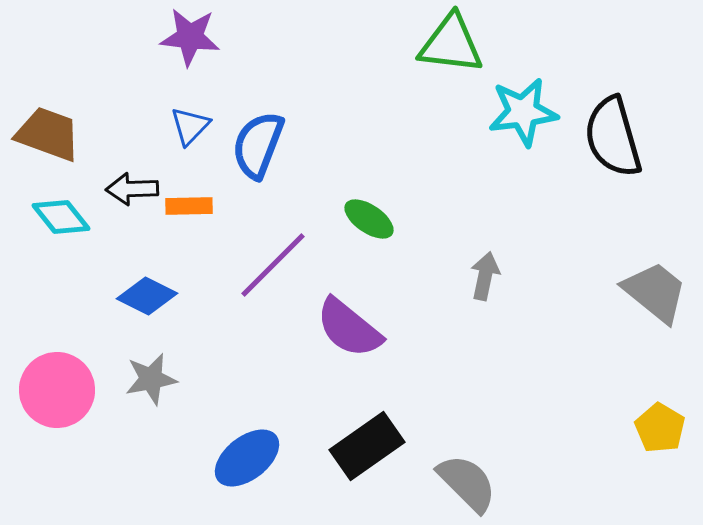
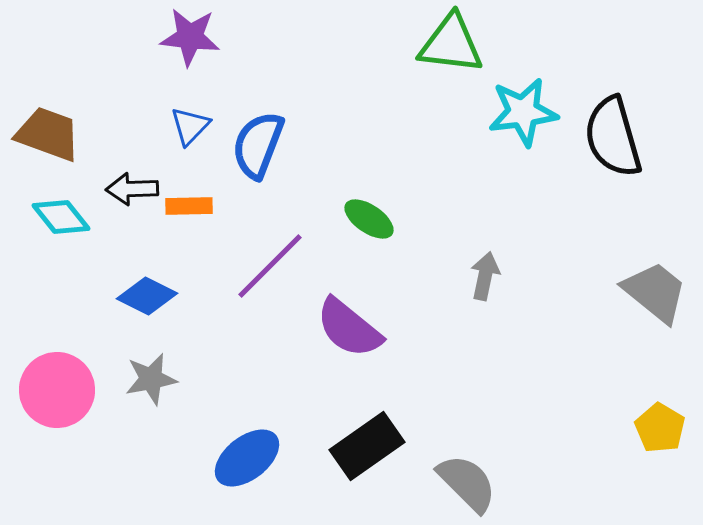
purple line: moved 3 px left, 1 px down
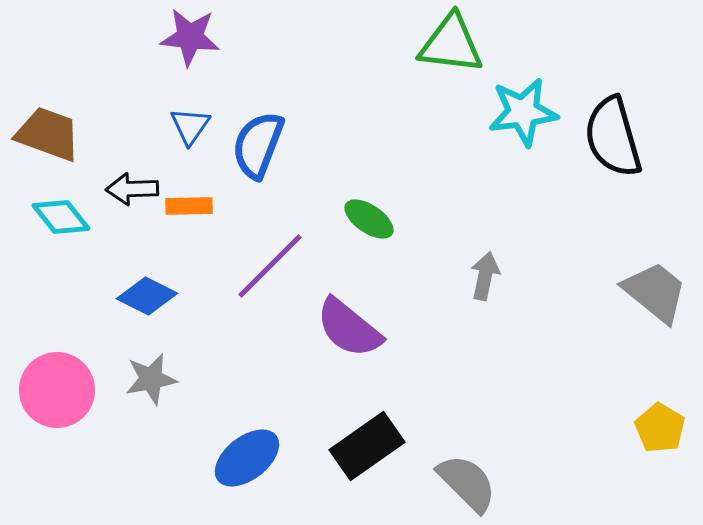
blue triangle: rotated 9 degrees counterclockwise
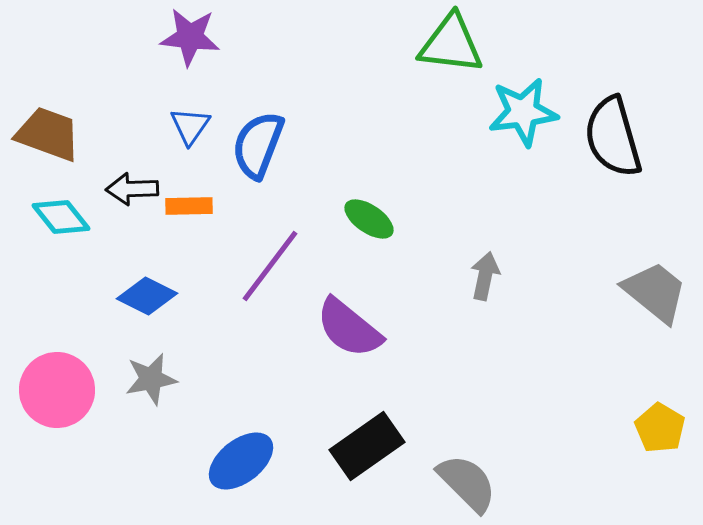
purple line: rotated 8 degrees counterclockwise
blue ellipse: moved 6 px left, 3 px down
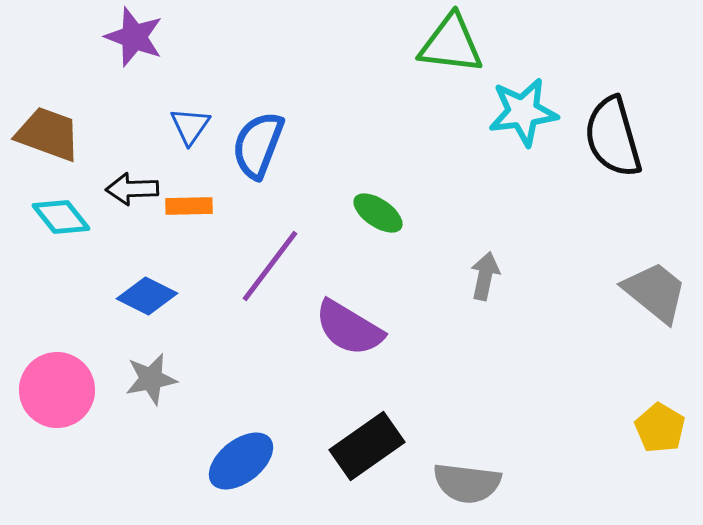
purple star: moved 56 px left; rotated 14 degrees clockwise
green ellipse: moved 9 px right, 6 px up
purple semicircle: rotated 8 degrees counterclockwise
gray semicircle: rotated 142 degrees clockwise
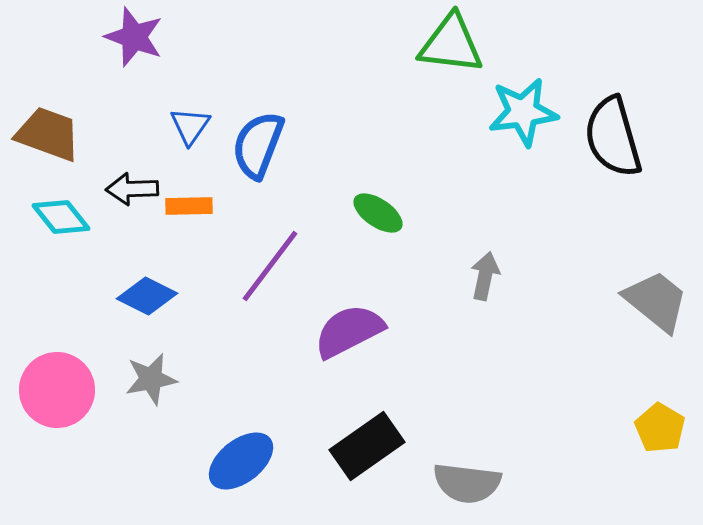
gray trapezoid: moved 1 px right, 9 px down
purple semicircle: moved 3 px down; rotated 122 degrees clockwise
